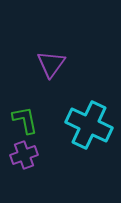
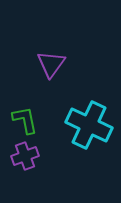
purple cross: moved 1 px right, 1 px down
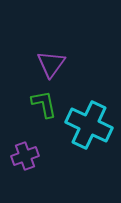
green L-shape: moved 19 px right, 16 px up
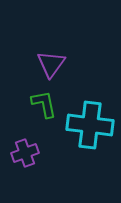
cyan cross: moved 1 px right; rotated 18 degrees counterclockwise
purple cross: moved 3 px up
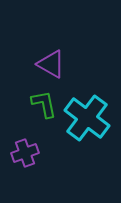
purple triangle: rotated 36 degrees counterclockwise
cyan cross: moved 3 px left, 7 px up; rotated 30 degrees clockwise
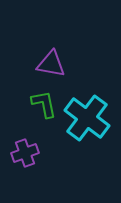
purple triangle: rotated 20 degrees counterclockwise
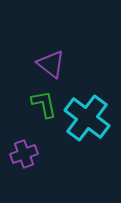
purple triangle: rotated 28 degrees clockwise
purple cross: moved 1 px left, 1 px down
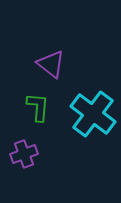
green L-shape: moved 6 px left, 3 px down; rotated 16 degrees clockwise
cyan cross: moved 6 px right, 4 px up
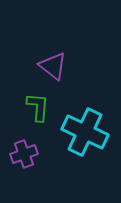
purple triangle: moved 2 px right, 2 px down
cyan cross: moved 8 px left, 18 px down; rotated 12 degrees counterclockwise
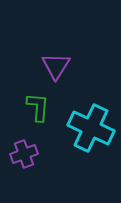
purple triangle: moved 3 px right; rotated 24 degrees clockwise
cyan cross: moved 6 px right, 4 px up
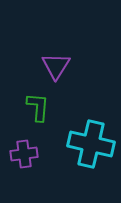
cyan cross: moved 16 px down; rotated 12 degrees counterclockwise
purple cross: rotated 12 degrees clockwise
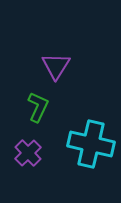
green L-shape: rotated 20 degrees clockwise
purple cross: moved 4 px right, 1 px up; rotated 36 degrees counterclockwise
